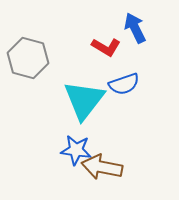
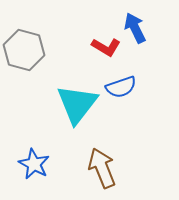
gray hexagon: moved 4 px left, 8 px up
blue semicircle: moved 3 px left, 3 px down
cyan triangle: moved 7 px left, 4 px down
blue star: moved 42 px left, 14 px down; rotated 20 degrees clockwise
brown arrow: moved 1 px down; rotated 57 degrees clockwise
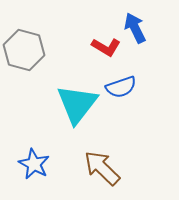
brown arrow: rotated 24 degrees counterclockwise
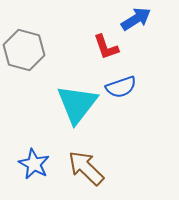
blue arrow: moved 1 px right, 9 px up; rotated 84 degrees clockwise
red L-shape: rotated 40 degrees clockwise
brown arrow: moved 16 px left
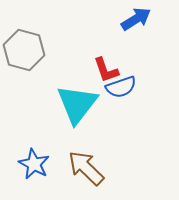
red L-shape: moved 23 px down
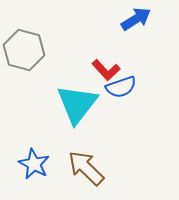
red L-shape: rotated 24 degrees counterclockwise
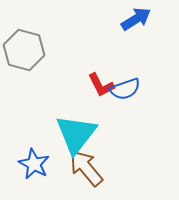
red L-shape: moved 5 px left, 15 px down; rotated 16 degrees clockwise
blue semicircle: moved 4 px right, 2 px down
cyan triangle: moved 1 px left, 30 px down
brown arrow: rotated 6 degrees clockwise
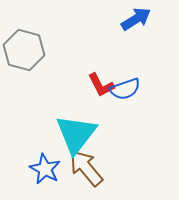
blue star: moved 11 px right, 5 px down
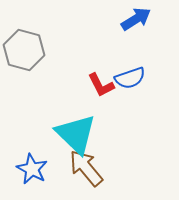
blue semicircle: moved 5 px right, 11 px up
cyan triangle: rotated 24 degrees counterclockwise
blue star: moved 13 px left
